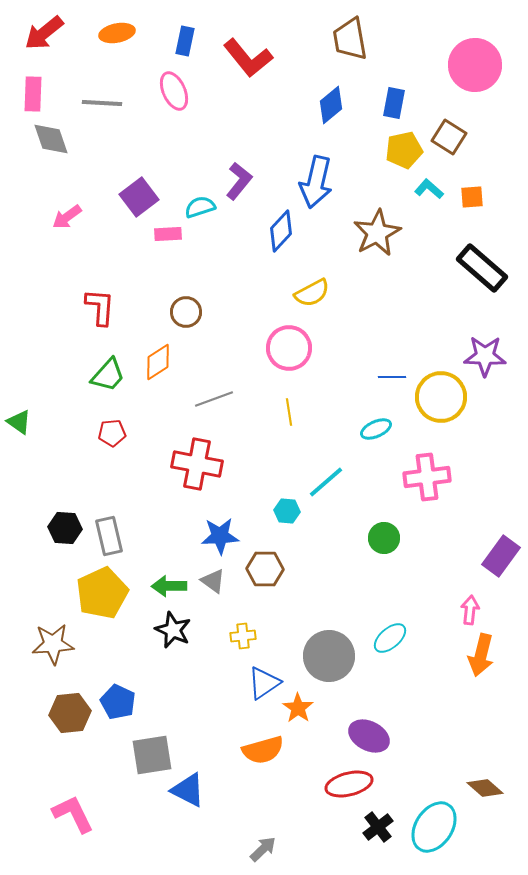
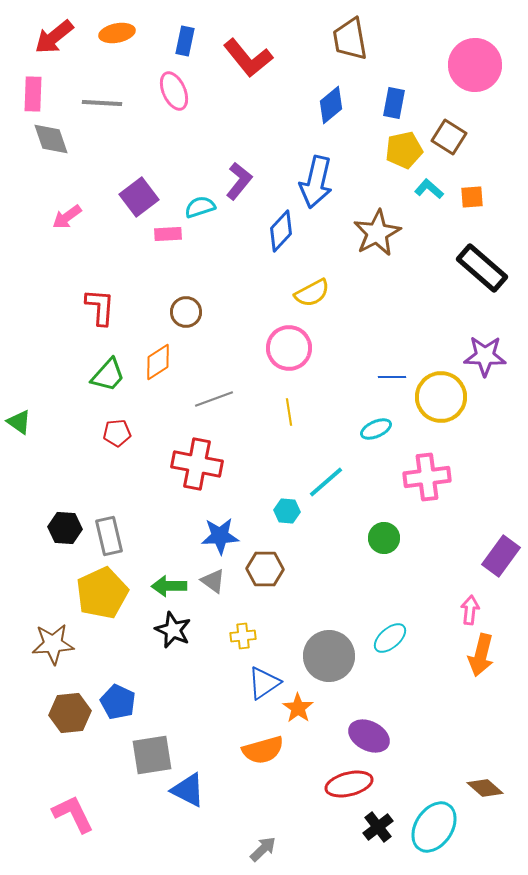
red arrow at (44, 33): moved 10 px right, 4 px down
red pentagon at (112, 433): moved 5 px right
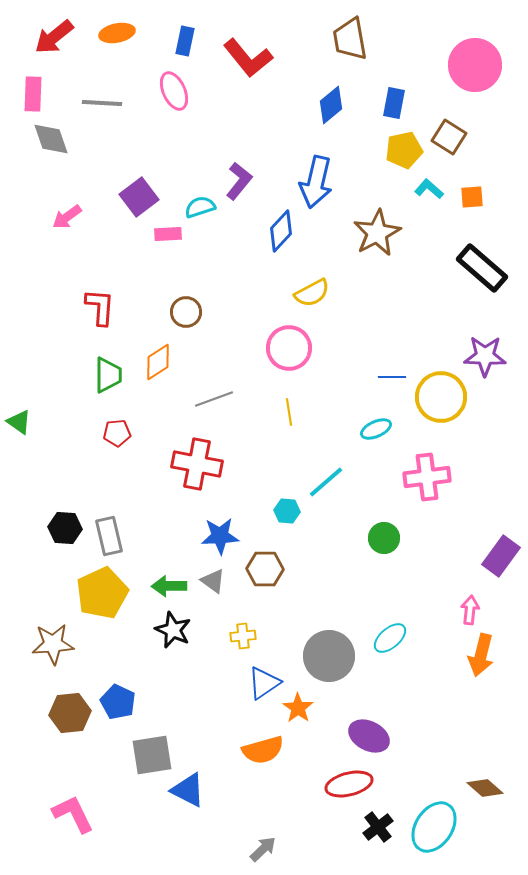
green trapezoid at (108, 375): rotated 42 degrees counterclockwise
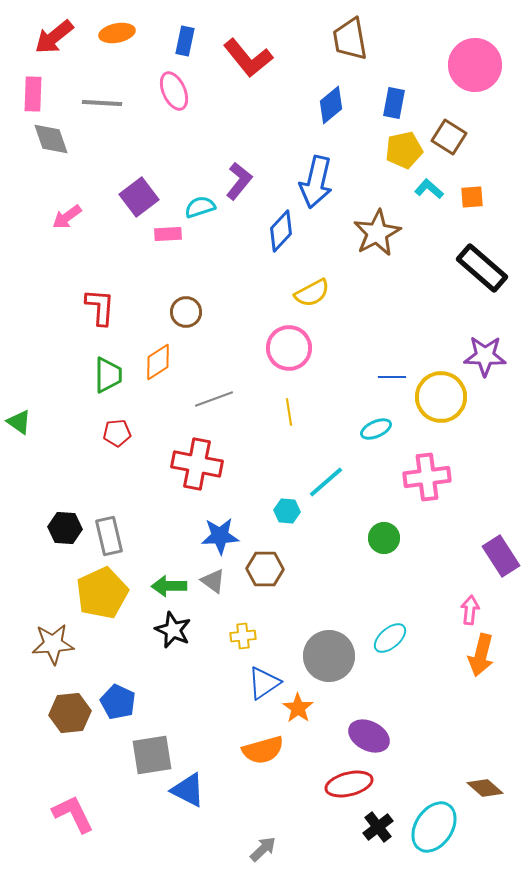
purple rectangle at (501, 556): rotated 69 degrees counterclockwise
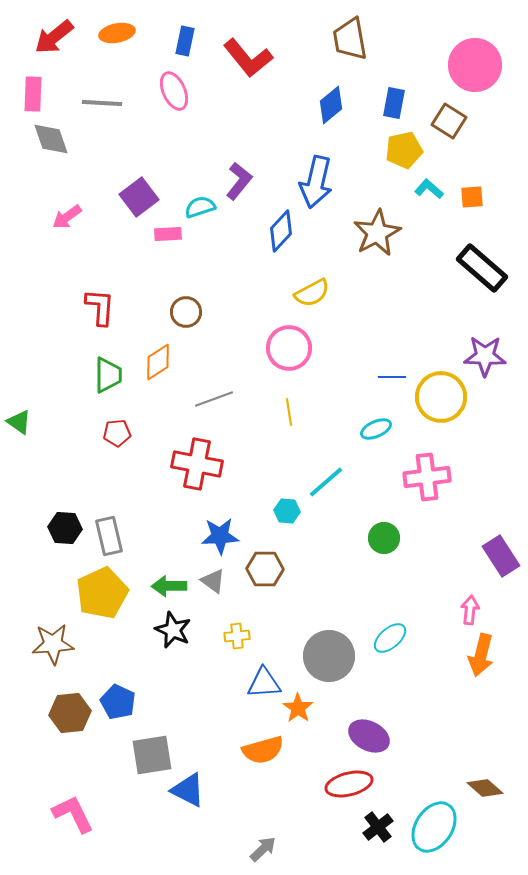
brown square at (449, 137): moved 16 px up
yellow cross at (243, 636): moved 6 px left
blue triangle at (264, 683): rotated 30 degrees clockwise
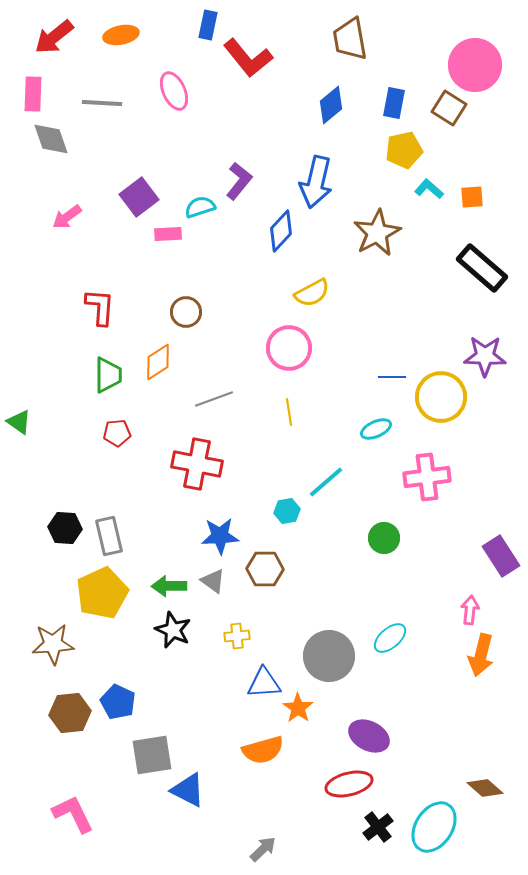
orange ellipse at (117, 33): moved 4 px right, 2 px down
blue rectangle at (185, 41): moved 23 px right, 16 px up
brown square at (449, 121): moved 13 px up
cyan hexagon at (287, 511): rotated 15 degrees counterclockwise
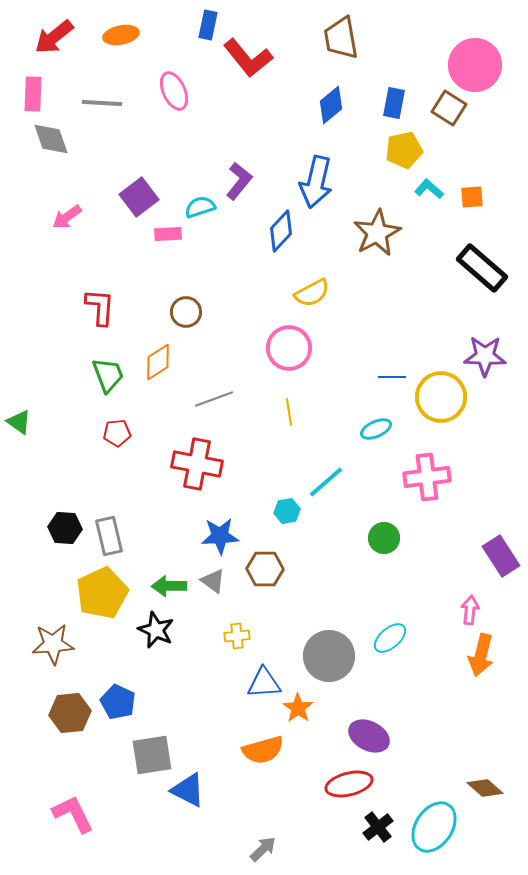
brown trapezoid at (350, 39): moved 9 px left, 1 px up
green trapezoid at (108, 375): rotated 21 degrees counterclockwise
black star at (173, 630): moved 17 px left
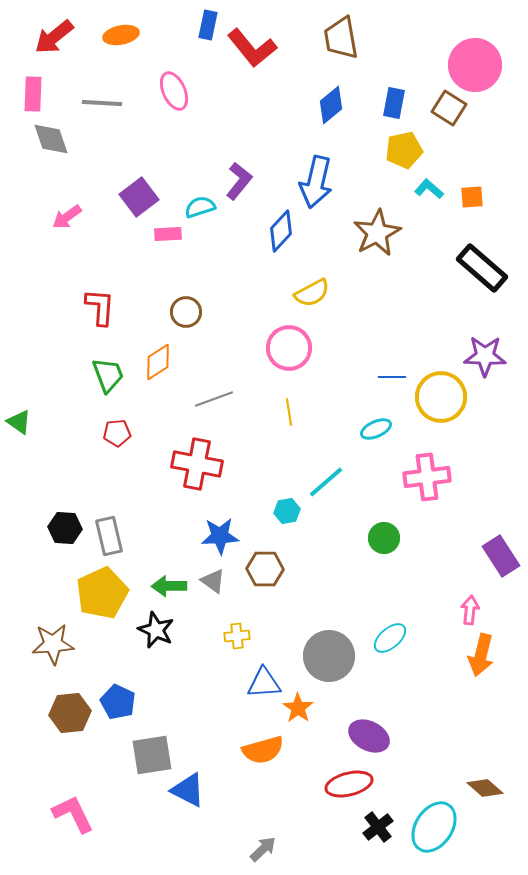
red L-shape at (248, 58): moved 4 px right, 10 px up
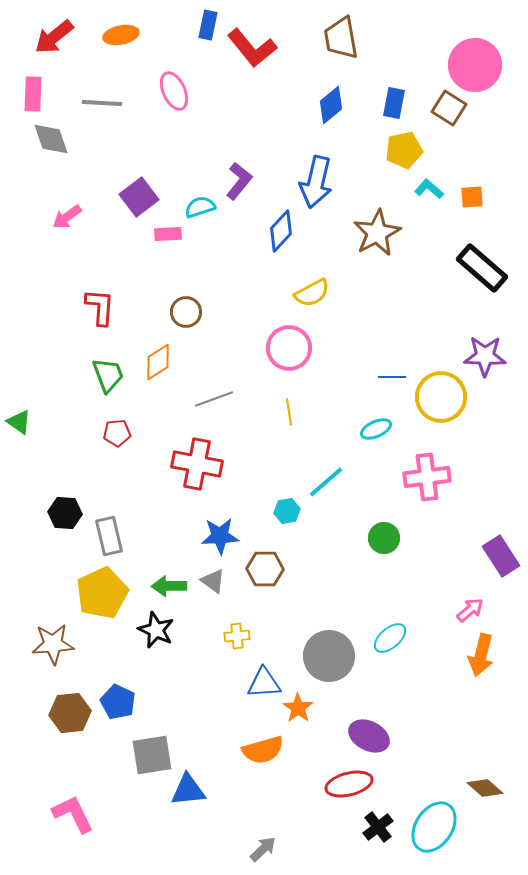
black hexagon at (65, 528): moved 15 px up
pink arrow at (470, 610): rotated 44 degrees clockwise
blue triangle at (188, 790): rotated 33 degrees counterclockwise
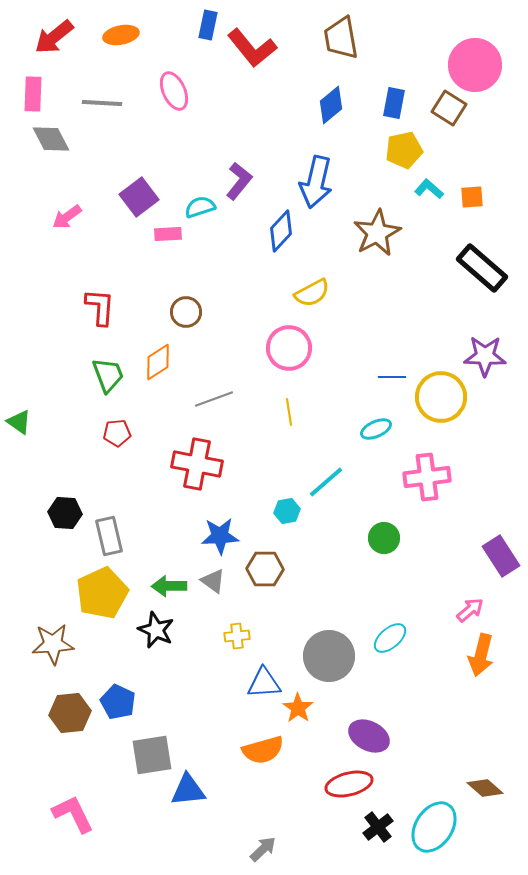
gray diamond at (51, 139): rotated 9 degrees counterclockwise
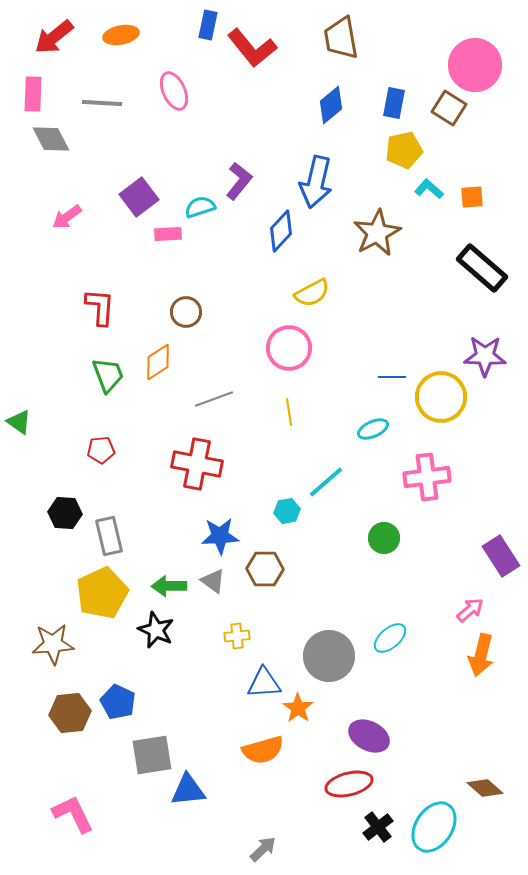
cyan ellipse at (376, 429): moved 3 px left
red pentagon at (117, 433): moved 16 px left, 17 px down
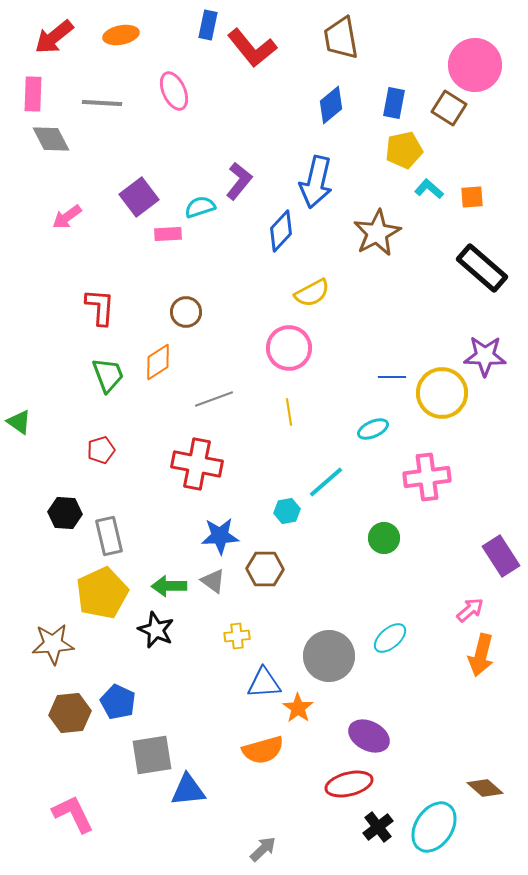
yellow circle at (441, 397): moved 1 px right, 4 px up
red pentagon at (101, 450): rotated 12 degrees counterclockwise
